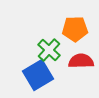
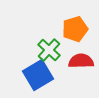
orange pentagon: rotated 15 degrees counterclockwise
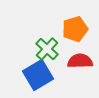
green cross: moved 2 px left, 1 px up
red semicircle: moved 1 px left
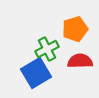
green cross: rotated 20 degrees clockwise
blue square: moved 2 px left, 2 px up
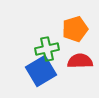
green cross: rotated 15 degrees clockwise
blue square: moved 5 px right, 2 px up
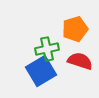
red semicircle: rotated 20 degrees clockwise
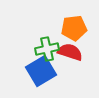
orange pentagon: moved 1 px left, 1 px up; rotated 10 degrees clockwise
red semicircle: moved 10 px left, 9 px up
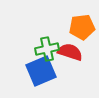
orange pentagon: moved 8 px right, 1 px up
blue square: rotated 8 degrees clockwise
